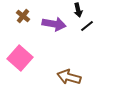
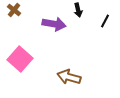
brown cross: moved 9 px left, 6 px up
black line: moved 18 px right, 5 px up; rotated 24 degrees counterclockwise
pink square: moved 1 px down
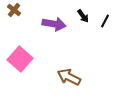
black arrow: moved 5 px right, 6 px down; rotated 24 degrees counterclockwise
brown arrow: rotated 10 degrees clockwise
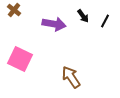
pink square: rotated 15 degrees counterclockwise
brown arrow: moved 2 px right; rotated 30 degrees clockwise
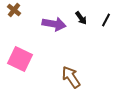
black arrow: moved 2 px left, 2 px down
black line: moved 1 px right, 1 px up
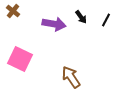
brown cross: moved 1 px left, 1 px down
black arrow: moved 1 px up
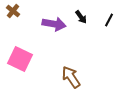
black line: moved 3 px right
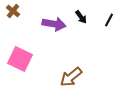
brown arrow: rotated 95 degrees counterclockwise
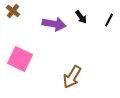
brown arrow: moved 1 px right; rotated 20 degrees counterclockwise
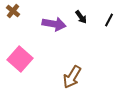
pink square: rotated 15 degrees clockwise
